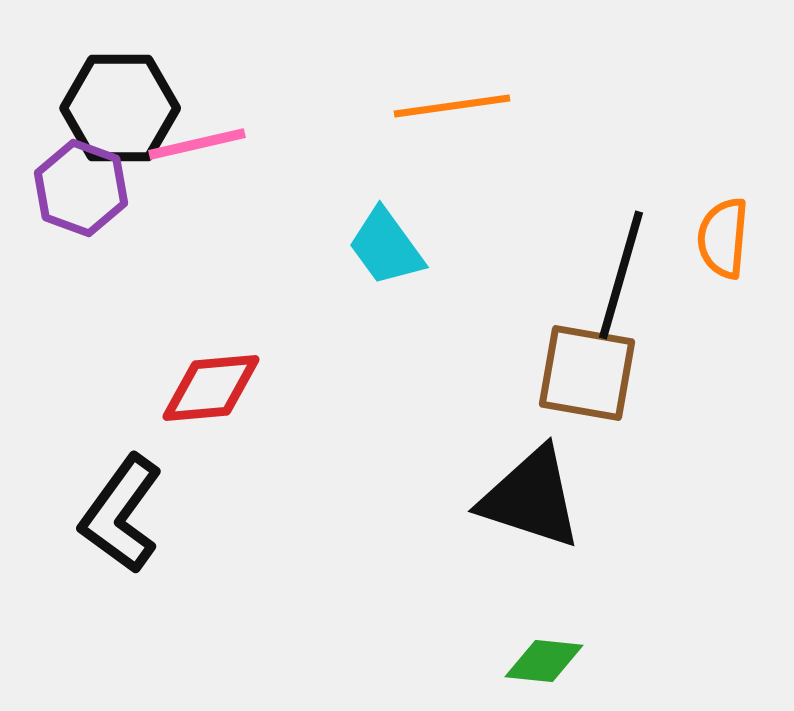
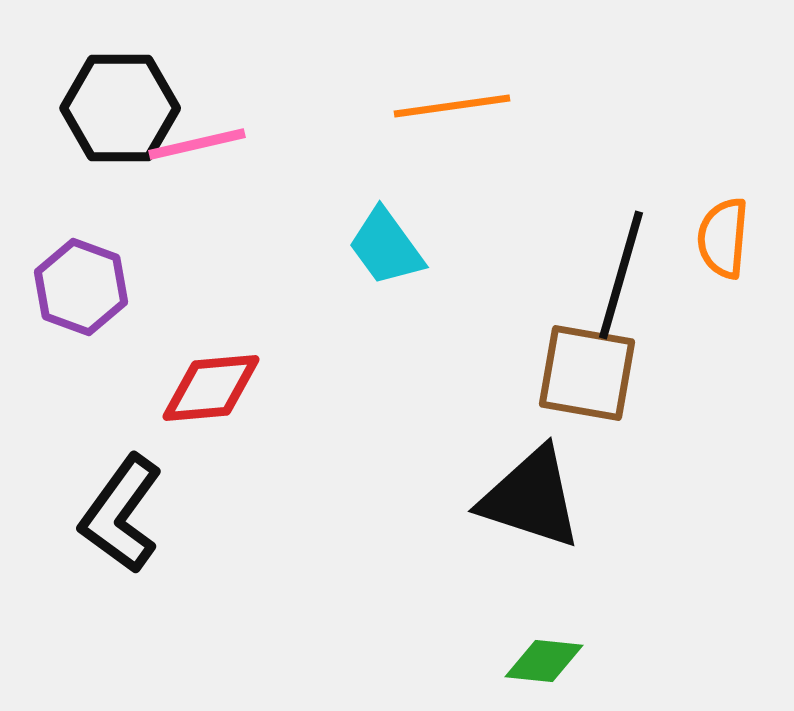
purple hexagon: moved 99 px down
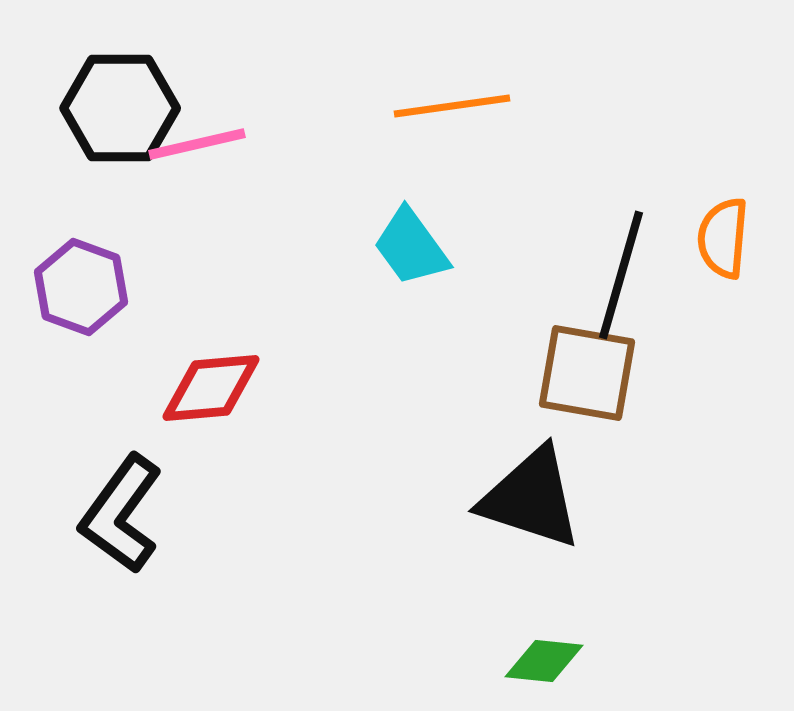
cyan trapezoid: moved 25 px right
